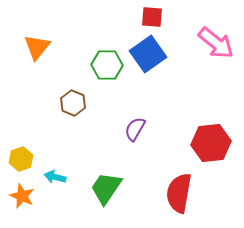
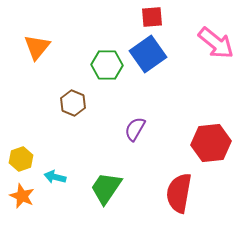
red square: rotated 10 degrees counterclockwise
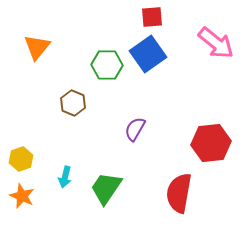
cyan arrow: moved 10 px right; rotated 90 degrees counterclockwise
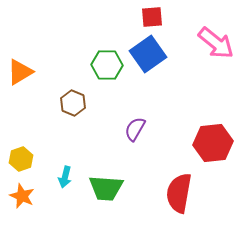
orange triangle: moved 17 px left, 25 px down; rotated 20 degrees clockwise
red hexagon: moved 2 px right
green trapezoid: rotated 120 degrees counterclockwise
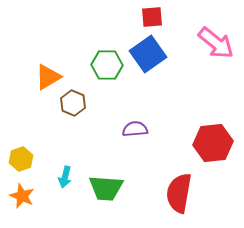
orange triangle: moved 28 px right, 5 px down
purple semicircle: rotated 55 degrees clockwise
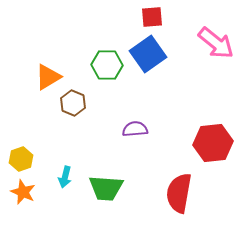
orange star: moved 1 px right, 4 px up
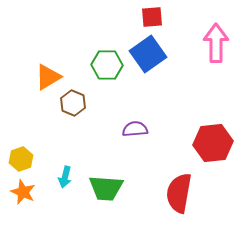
pink arrow: rotated 129 degrees counterclockwise
